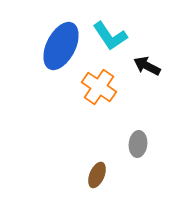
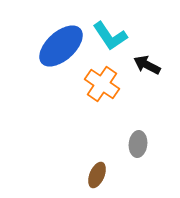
blue ellipse: rotated 21 degrees clockwise
black arrow: moved 1 px up
orange cross: moved 3 px right, 3 px up
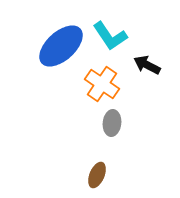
gray ellipse: moved 26 px left, 21 px up
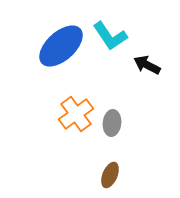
orange cross: moved 26 px left, 30 px down; rotated 20 degrees clockwise
brown ellipse: moved 13 px right
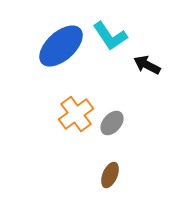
gray ellipse: rotated 35 degrees clockwise
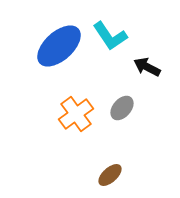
blue ellipse: moved 2 px left
black arrow: moved 2 px down
gray ellipse: moved 10 px right, 15 px up
brown ellipse: rotated 25 degrees clockwise
